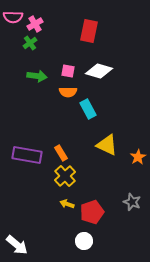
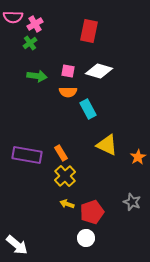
white circle: moved 2 px right, 3 px up
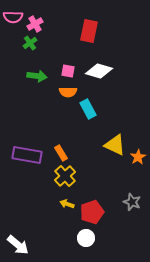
yellow triangle: moved 8 px right
white arrow: moved 1 px right
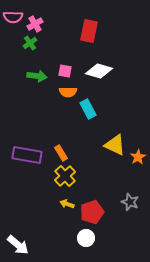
pink square: moved 3 px left
gray star: moved 2 px left
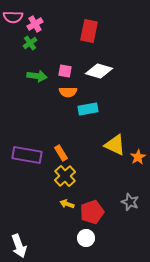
cyan rectangle: rotated 72 degrees counterclockwise
white arrow: moved 1 px right, 1 px down; rotated 30 degrees clockwise
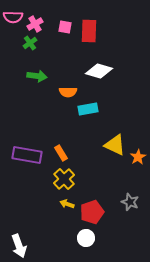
red rectangle: rotated 10 degrees counterclockwise
pink square: moved 44 px up
yellow cross: moved 1 px left, 3 px down
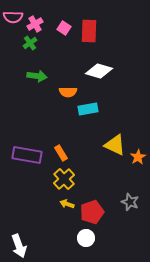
pink square: moved 1 px left, 1 px down; rotated 24 degrees clockwise
